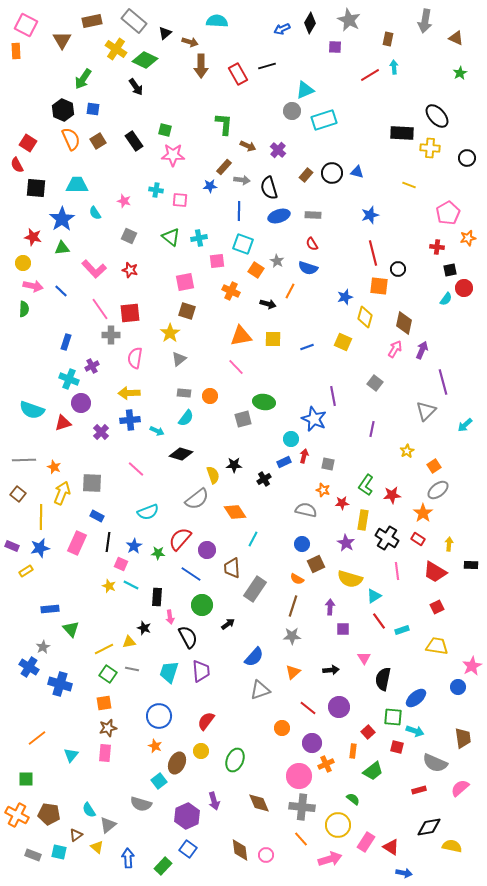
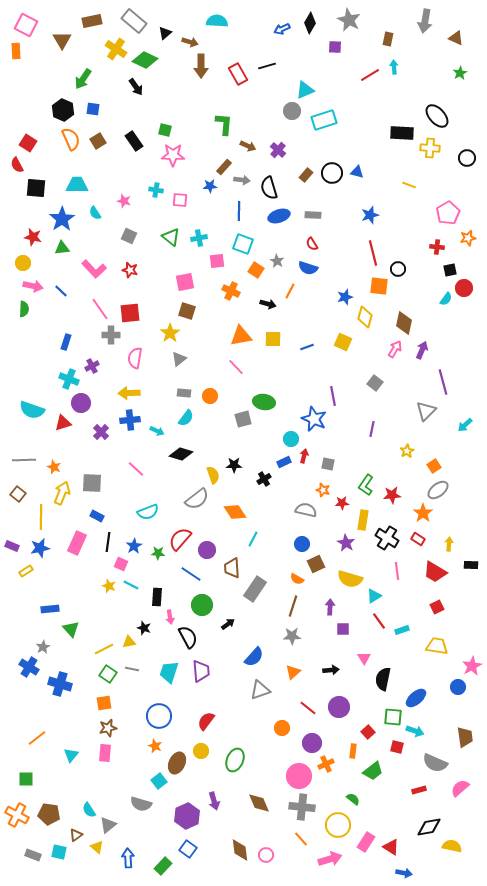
brown trapezoid at (463, 738): moved 2 px right, 1 px up
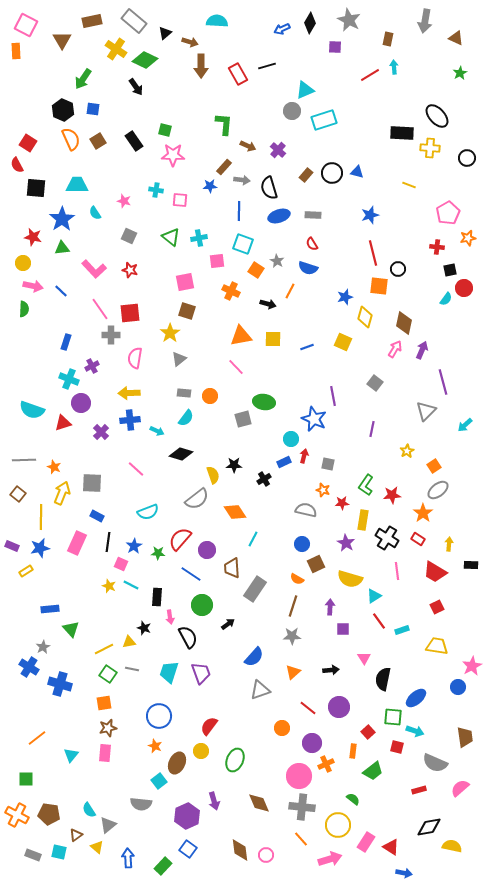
purple trapezoid at (201, 671): moved 2 px down; rotated 15 degrees counterclockwise
red semicircle at (206, 721): moved 3 px right, 5 px down
gray semicircle at (141, 804): rotated 10 degrees counterclockwise
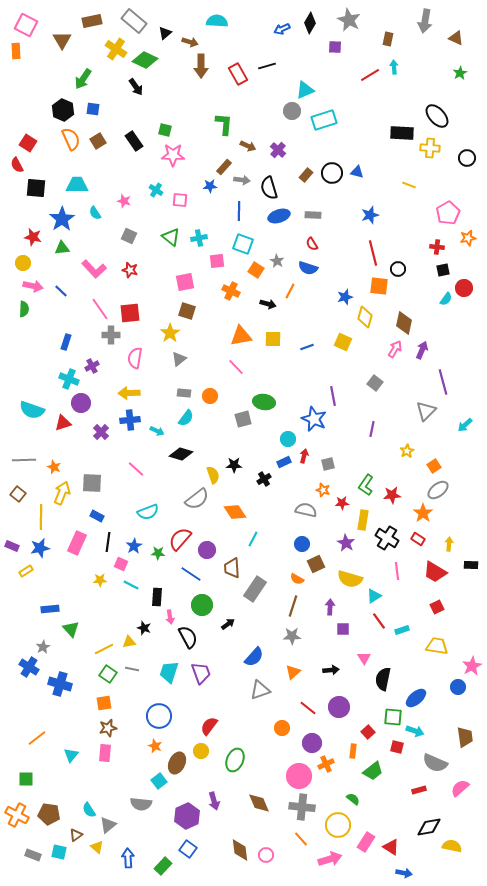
cyan cross at (156, 190): rotated 24 degrees clockwise
black square at (450, 270): moved 7 px left
cyan circle at (291, 439): moved 3 px left
gray square at (328, 464): rotated 24 degrees counterclockwise
yellow star at (109, 586): moved 9 px left, 6 px up; rotated 24 degrees counterclockwise
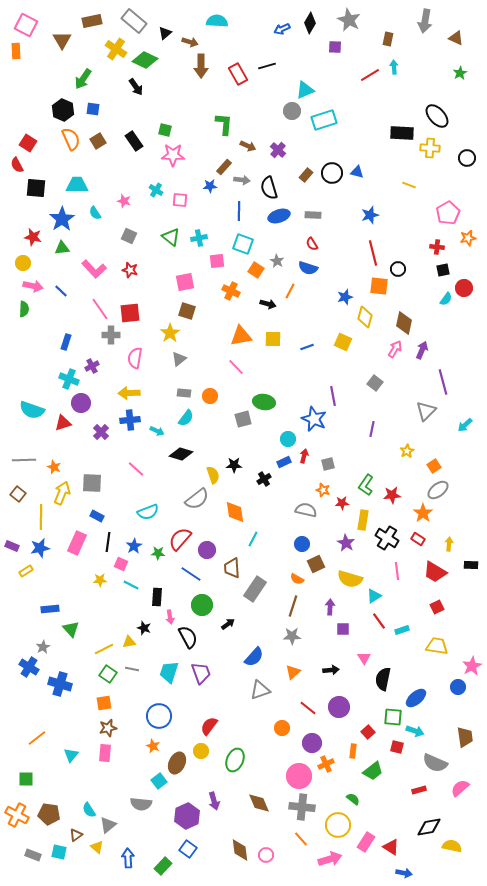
orange diamond at (235, 512): rotated 25 degrees clockwise
orange star at (155, 746): moved 2 px left
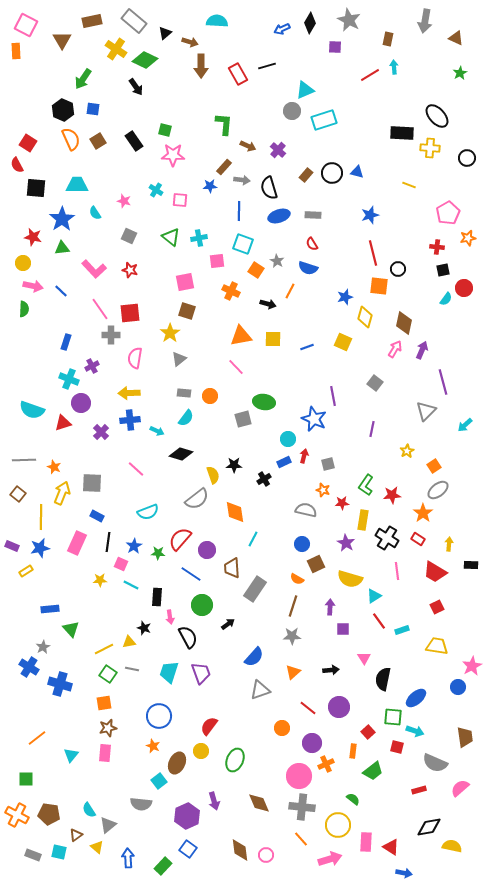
pink rectangle at (366, 842): rotated 30 degrees counterclockwise
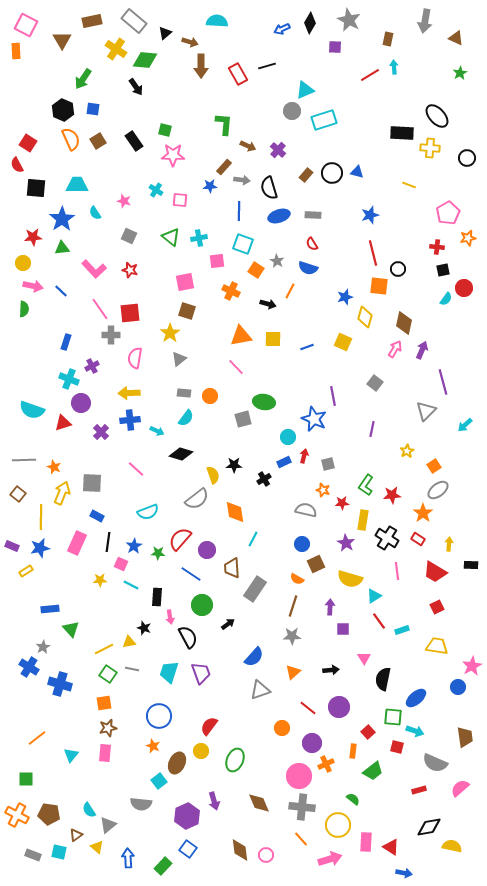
green diamond at (145, 60): rotated 20 degrees counterclockwise
red star at (33, 237): rotated 18 degrees counterclockwise
cyan circle at (288, 439): moved 2 px up
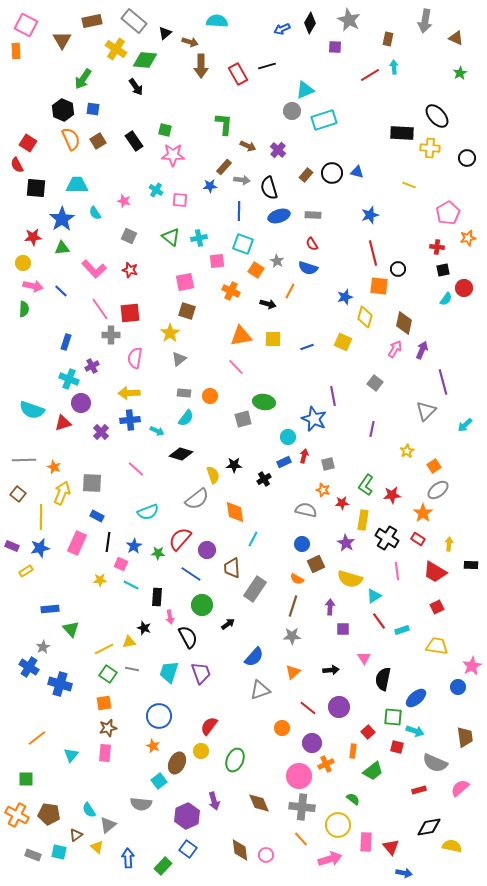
red triangle at (391, 847): rotated 18 degrees clockwise
